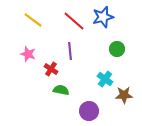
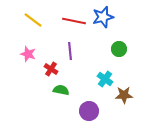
red line: rotated 30 degrees counterclockwise
green circle: moved 2 px right
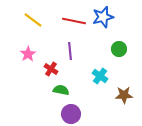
pink star: rotated 21 degrees clockwise
cyan cross: moved 5 px left, 3 px up
purple circle: moved 18 px left, 3 px down
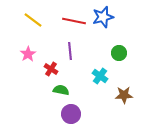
green circle: moved 4 px down
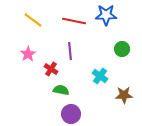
blue star: moved 3 px right, 2 px up; rotated 15 degrees clockwise
green circle: moved 3 px right, 4 px up
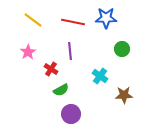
blue star: moved 3 px down
red line: moved 1 px left, 1 px down
pink star: moved 2 px up
green semicircle: rotated 140 degrees clockwise
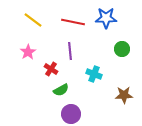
cyan cross: moved 6 px left, 2 px up; rotated 14 degrees counterclockwise
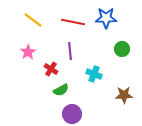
purple circle: moved 1 px right
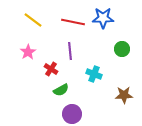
blue star: moved 3 px left
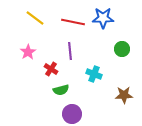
yellow line: moved 2 px right, 2 px up
green semicircle: rotated 14 degrees clockwise
